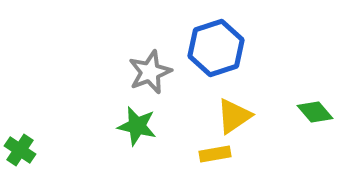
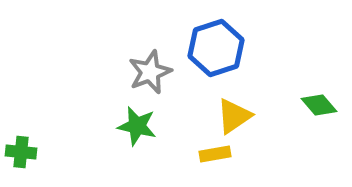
green diamond: moved 4 px right, 7 px up
green cross: moved 1 px right, 2 px down; rotated 28 degrees counterclockwise
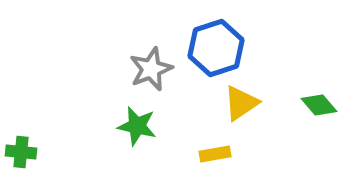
gray star: moved 1 px right, 3 px up
yellow triangle: moved 7 px right, 13 px up
